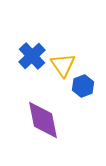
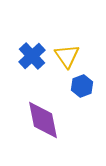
yellow triangle: moved 4 px right, 9 px up
blue hexagon: moved 1 px left
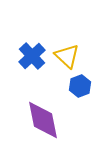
yellow triangle: rotated 12 degrees counterclockwise
blue hexagon: moved 2 px left
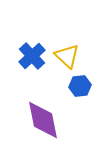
blue hexagon: rotated 15 degrees clockwise
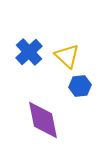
blue cross: moved 3 px left, 4 px up
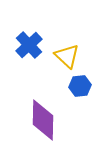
blue cross: moved 7 px up
purple diamond: rotated 12 degrees clockwise
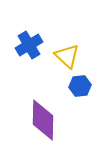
blue cross: rotated 12 degrees clockwise
